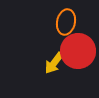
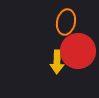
yellow arrow: moved 3 px right, 1 px up; rotated 35 degrees counterclockwise
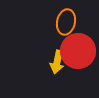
yellow arrow: rotated 10 degrees clockwise
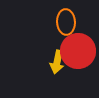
orange ellipse: rotated 15 degrees counterclockwise
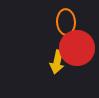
red circle: moved 1 px left, 3 px up
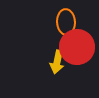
red circle: moved 1 px up
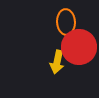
red circle: moved 2 px right
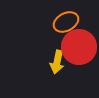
orange ellipse: rotated 65 degrees clockwise
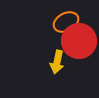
red circle: moved 6 px up
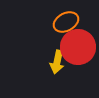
red circle: moved 1 px left, 6 px down
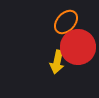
orange ellipse: rotated 20 degrees counterclockwise
